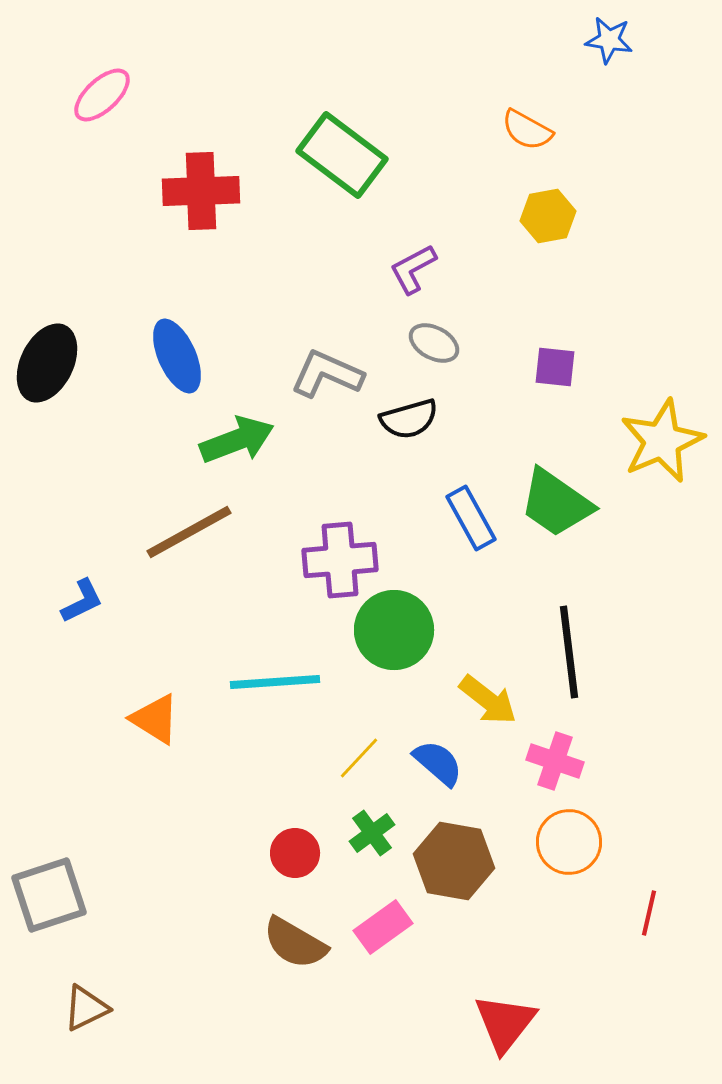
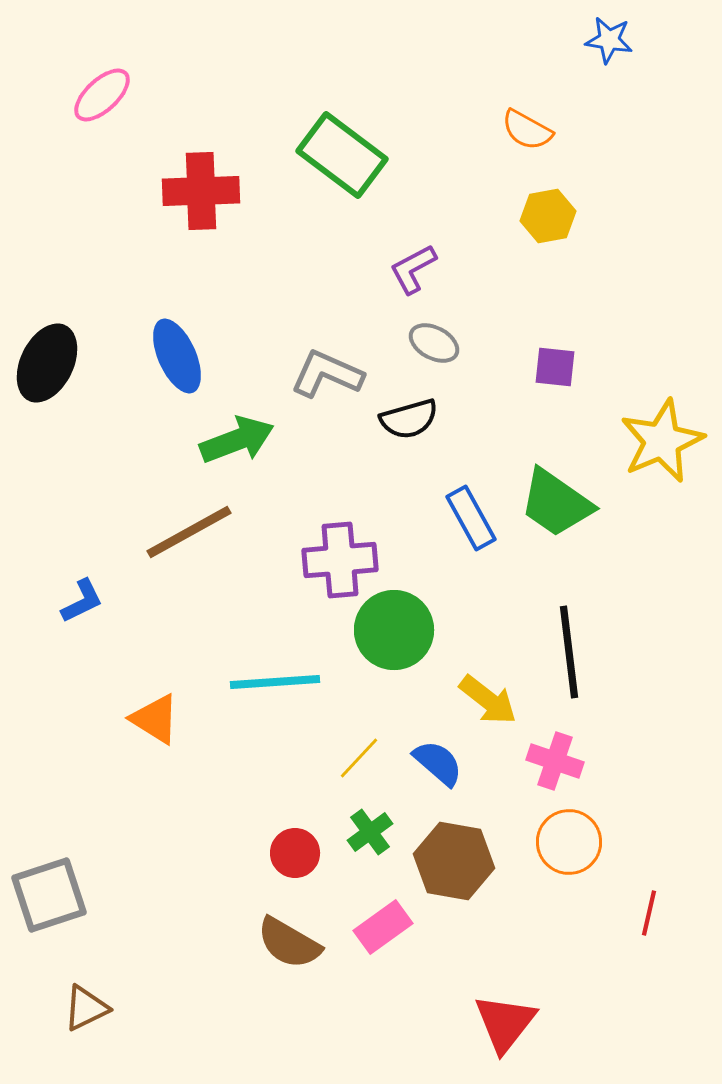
green cross: moved 2 px left, 1 px up
brown semicircle: moved 6 px left
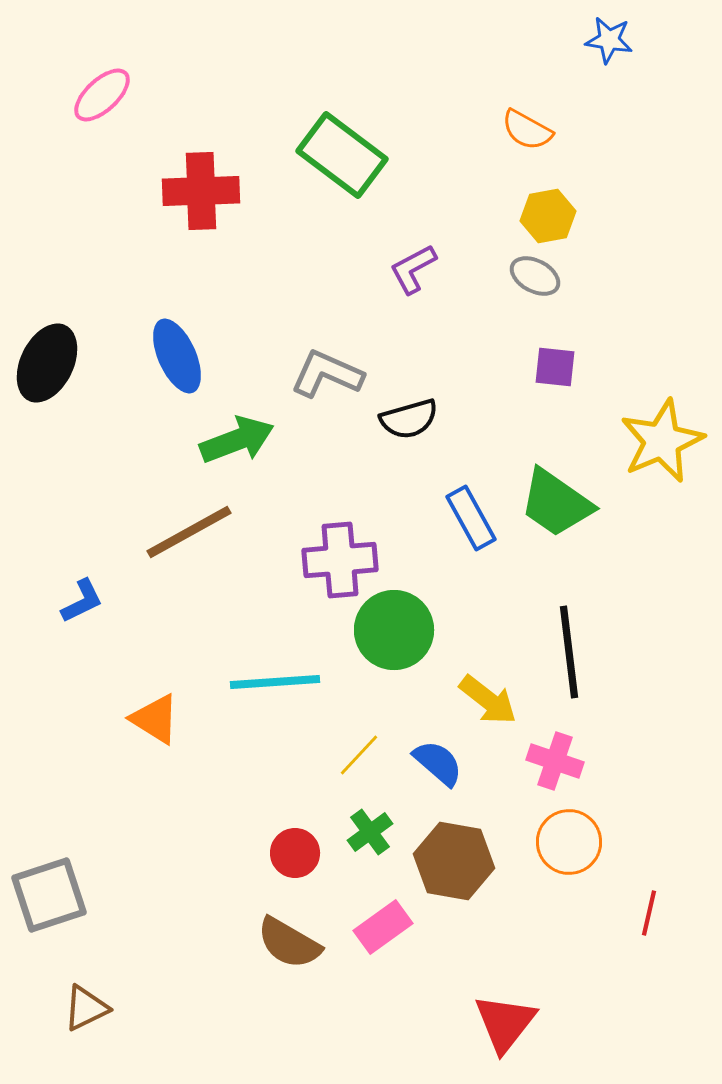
gray ellipse: moved 101 px right, 67 px up
yellow line: moved 3 px up
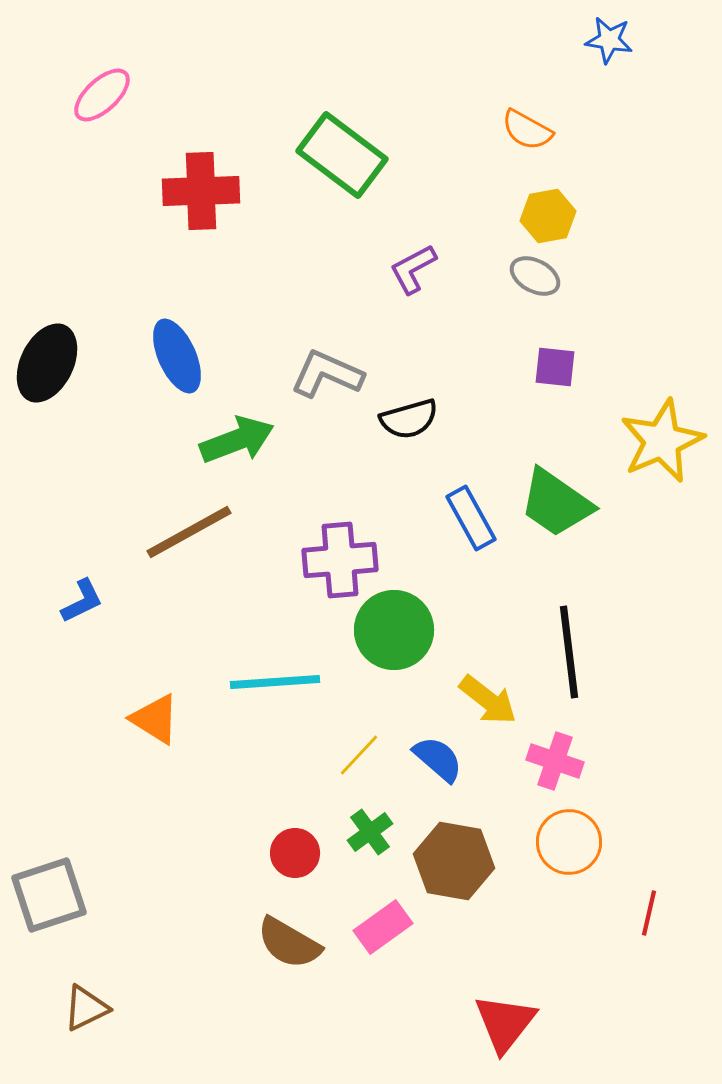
blue semicircle: moved 4 px up
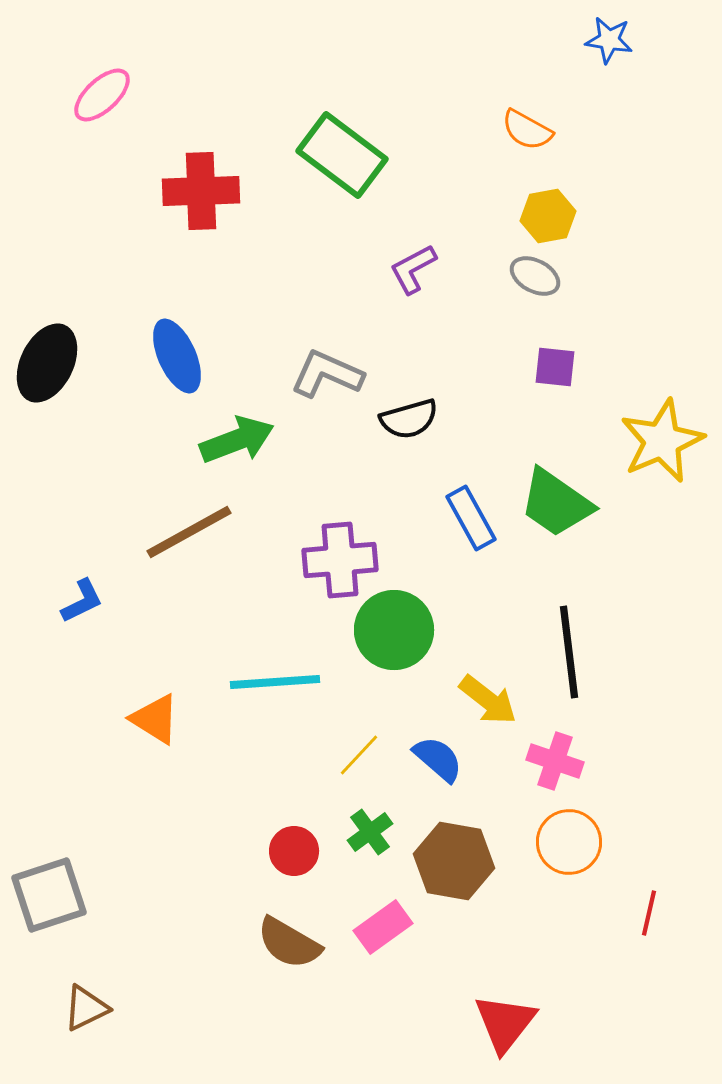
red circle: moved 1 px left, 2 px up
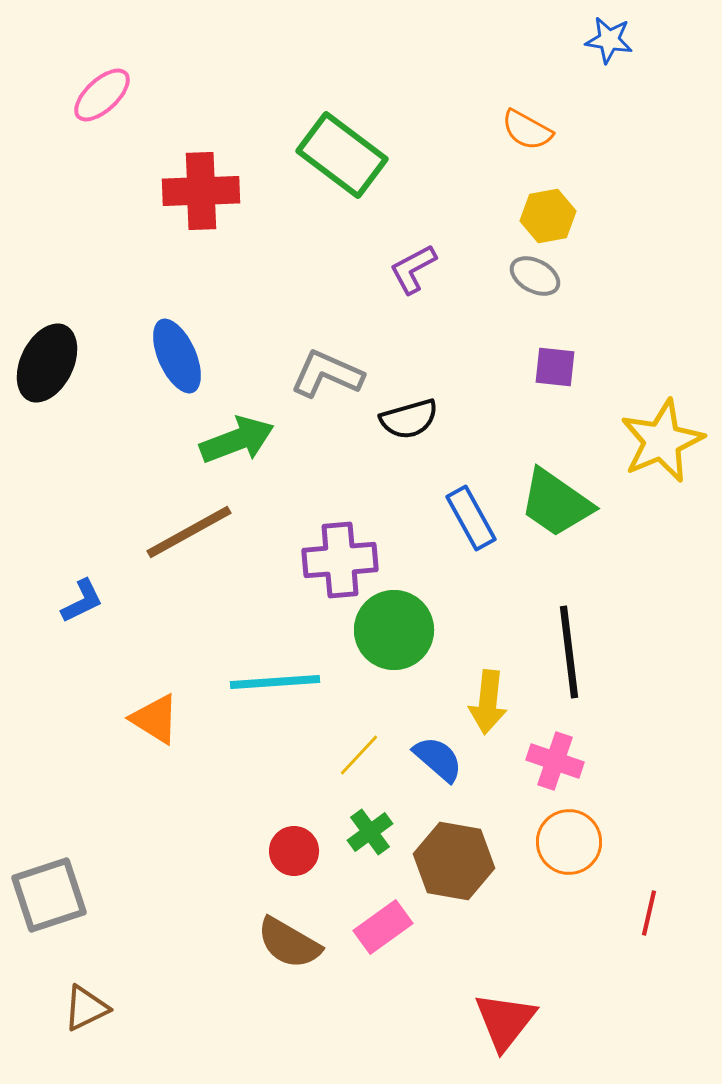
yellow arrow: moved 2 px down; rotated 58 degrees clockwise
red triangle: moved 2 px up
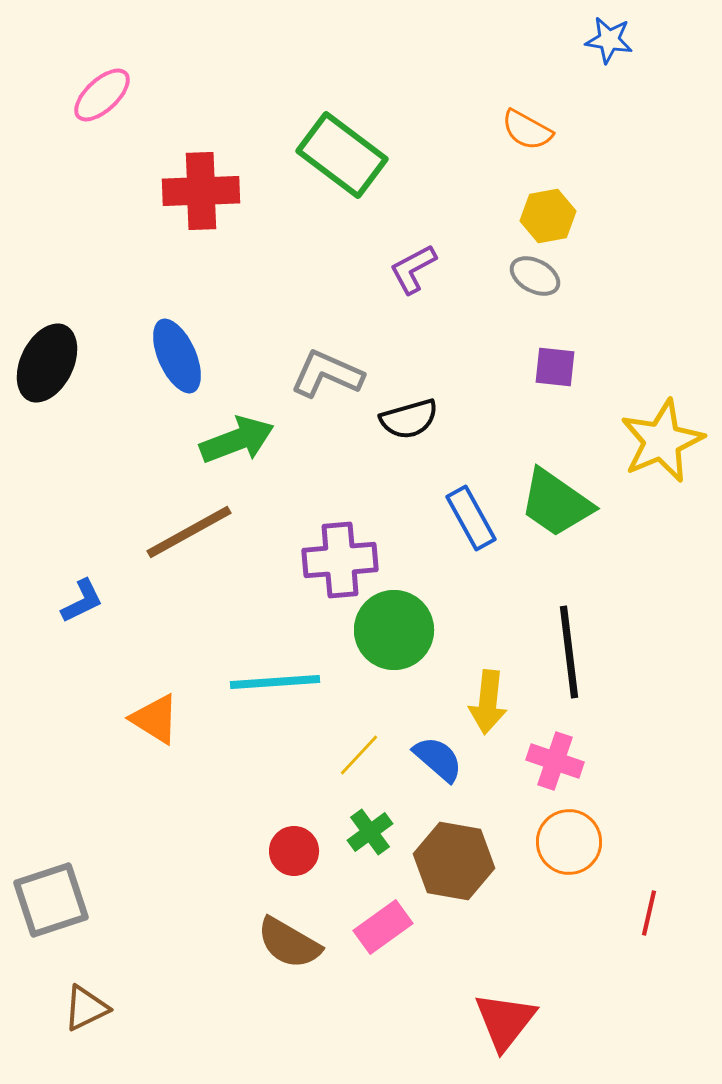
gray square: moved 2 px right, 5 px down
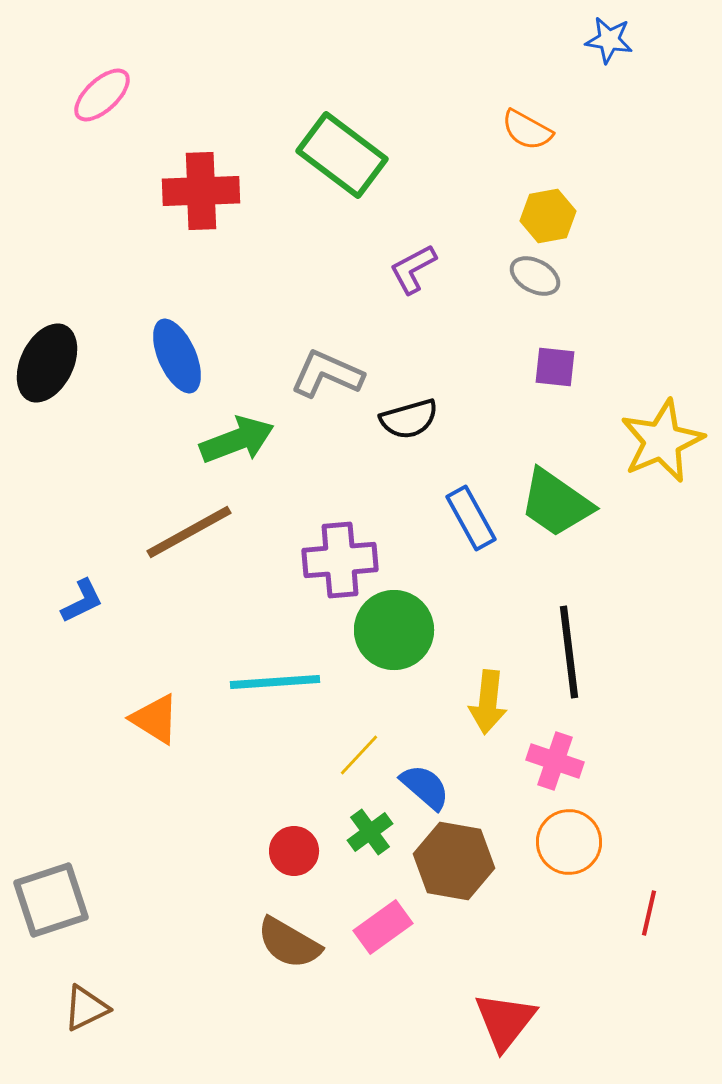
blue semicircle: moved 13 px left, 28 px down
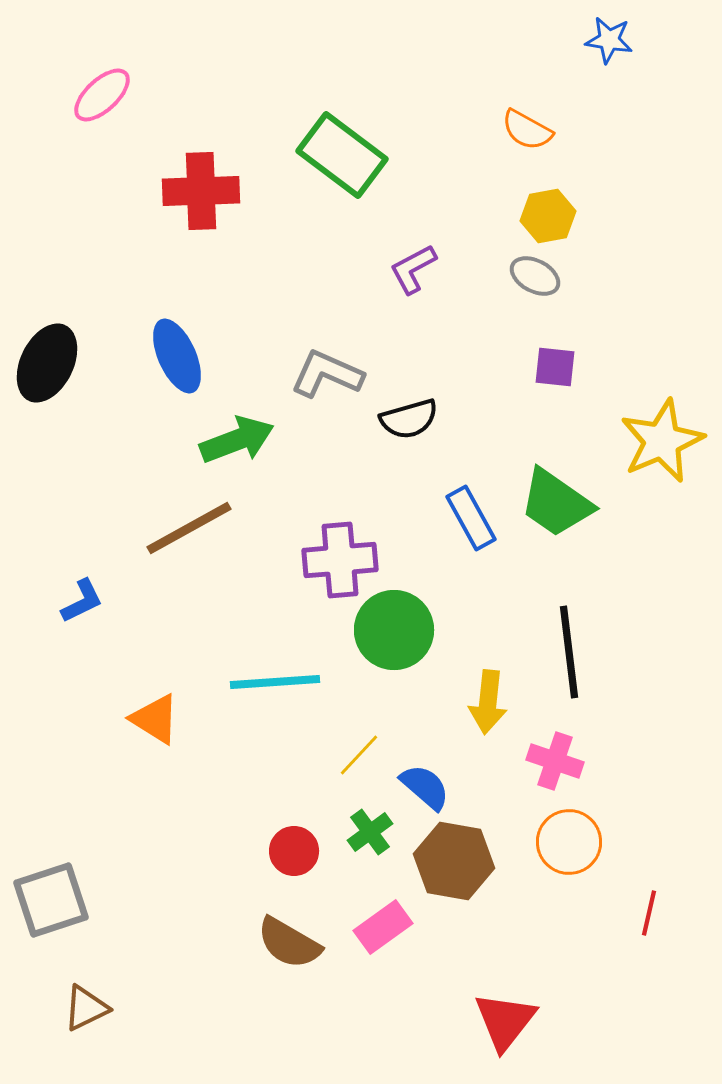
brown line: moved 4 px up
